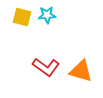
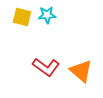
orange triangle: rotated 25 degrees clockwise
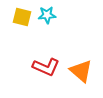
red L-shape: rotated 12 degrees counterclockwise
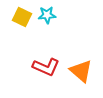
yellow square: rotated 12 degrees clockwise
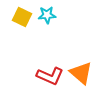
red L-shape: moved 4 px right, 9 px down
orange triangle: moved 2 px down
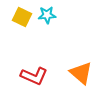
red L-shape: moved 16 px left
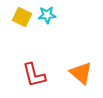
red L-shape: moved 1 px up; rotated 52 degrees clockwise
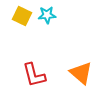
yellow square: moved 1 px up
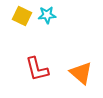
red L-shape: moved 3 px right, 6 px up
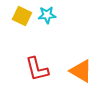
orange triangle: moved 2 px up; rotated 10 degrees counterclockwise
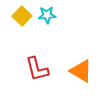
yellow square: rotated 18 degrees clockwise
